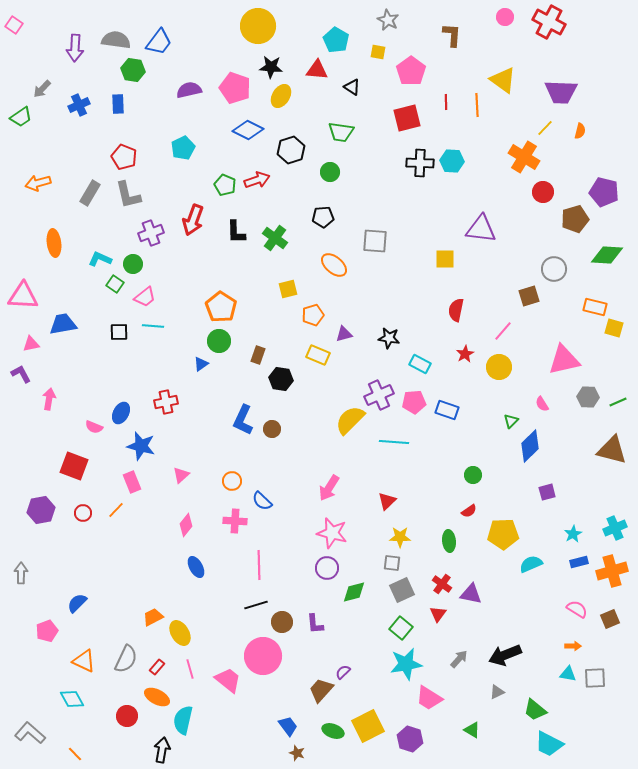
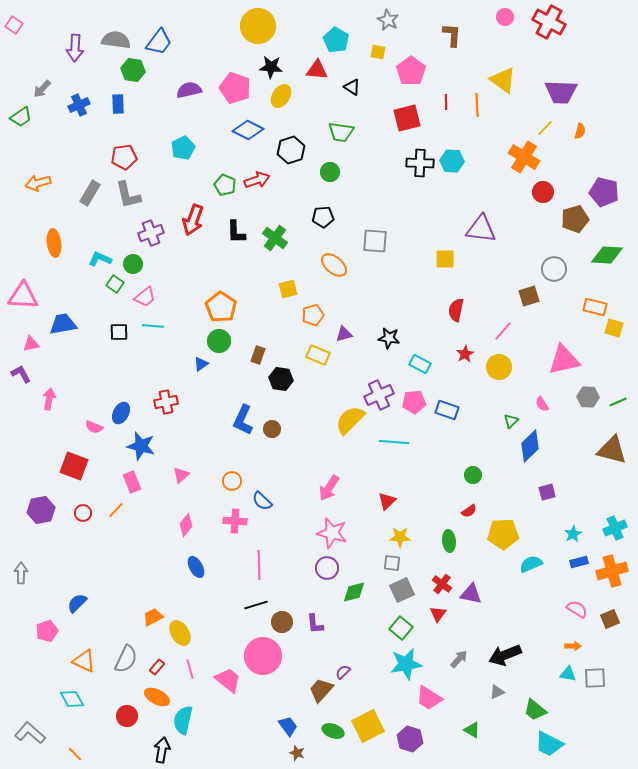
red pentagon at (124, 157): rotated 30 degrees counterclockwise
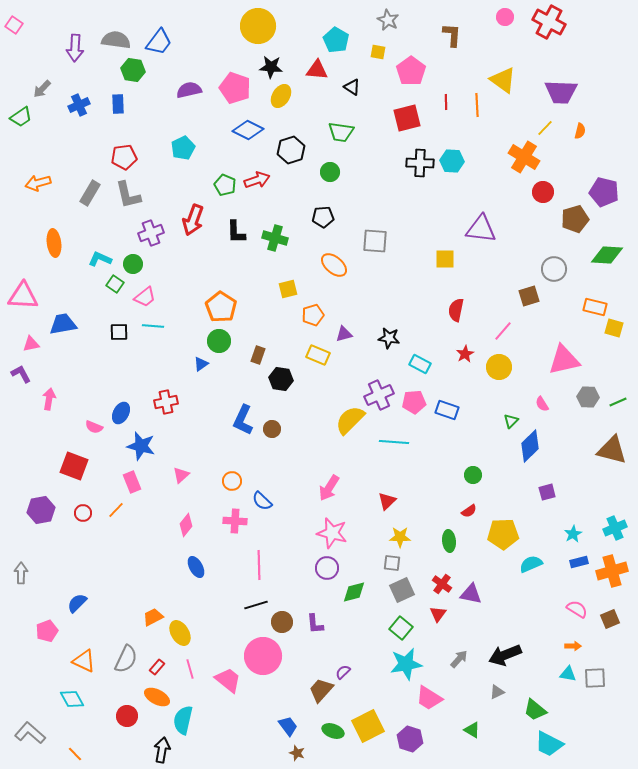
green cross at (275, 238): rotated 20 degrees counterclockwise
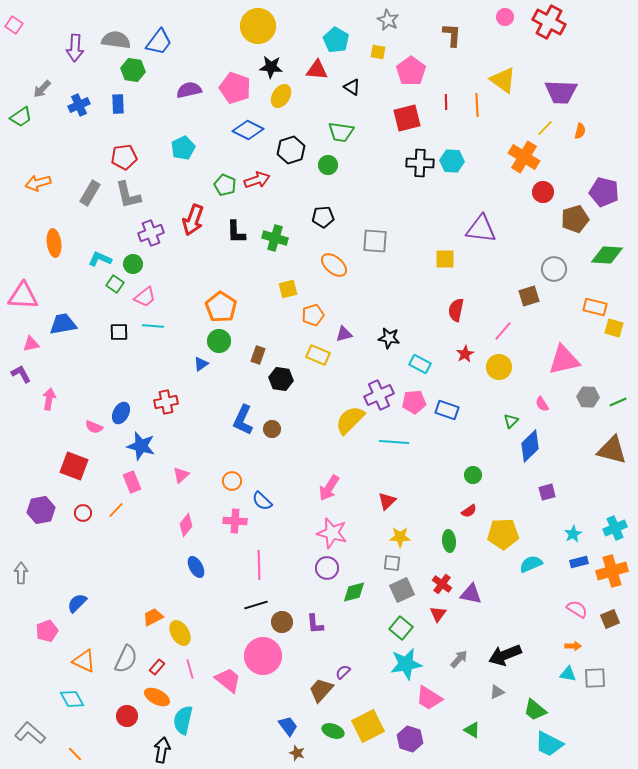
green circle at (330, 172): moved 2 px left, 7 px up
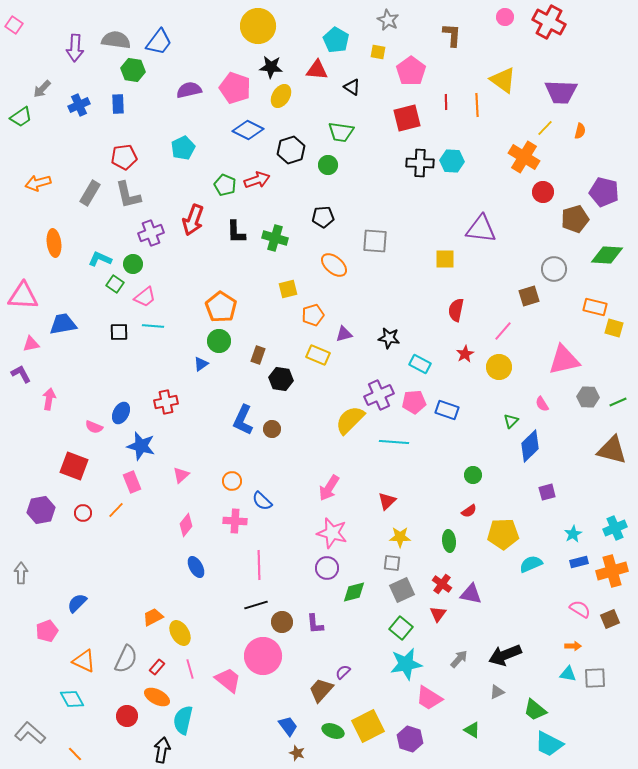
pink semicircle at (577, 609): moved 3 px right
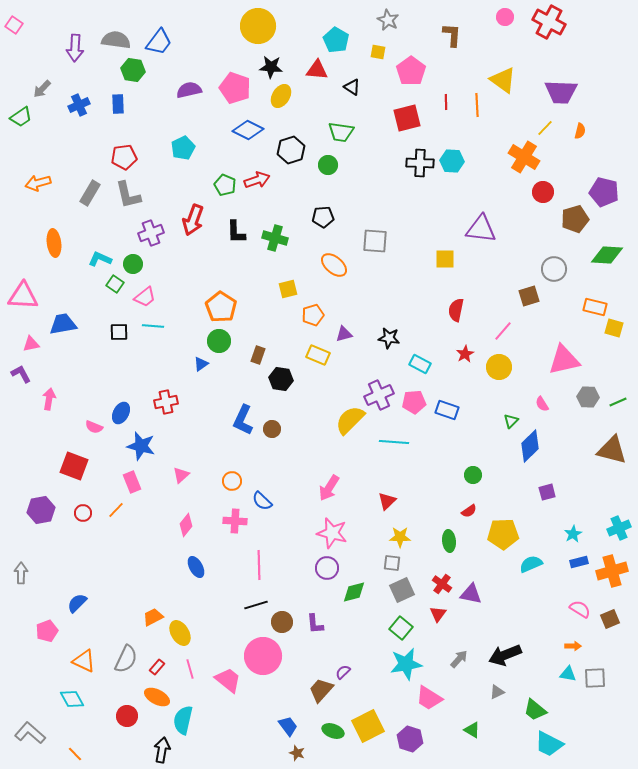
cyan cross at (615, 528): moved 4 px right
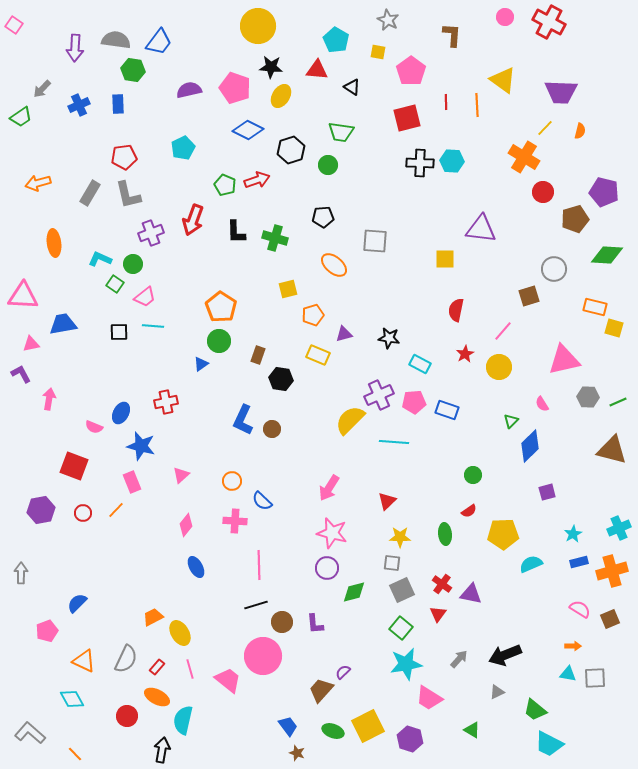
green ellipse at (449, 541): moved 4 px left, 7 px up
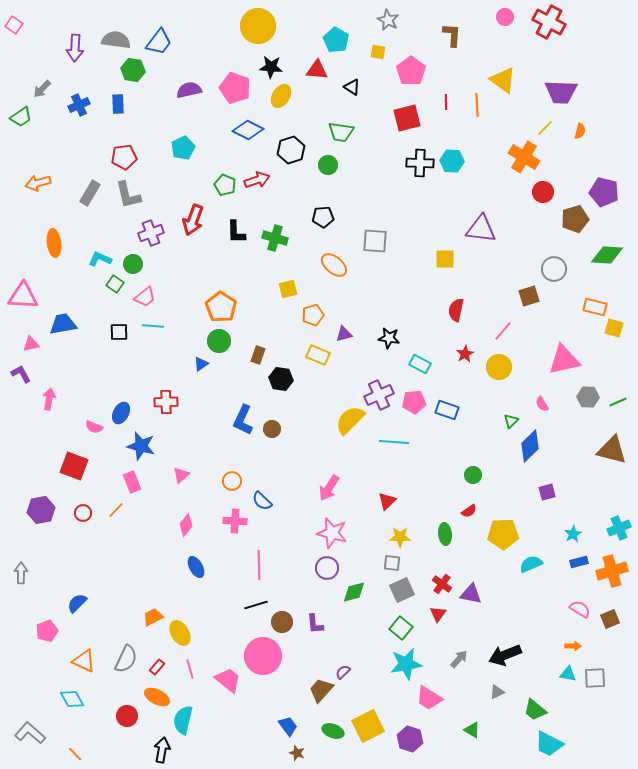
red cross at (166, 402): rotated 10 degrees clockwise
